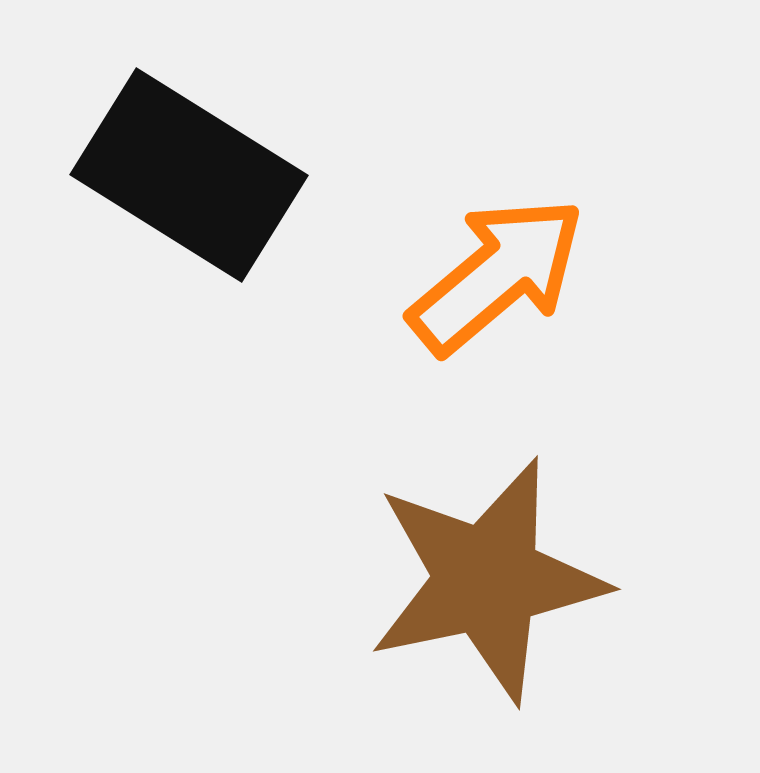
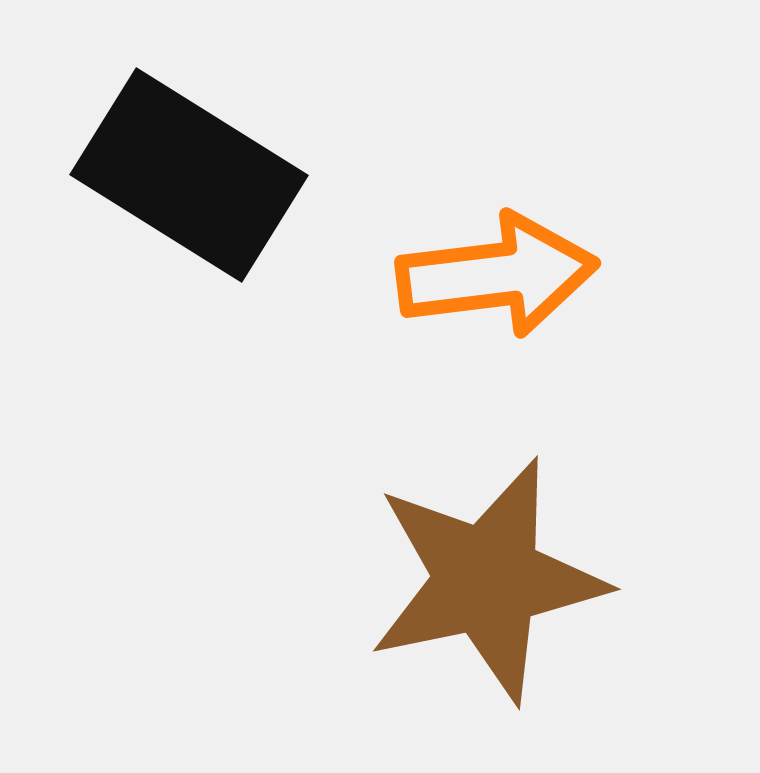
orange arrow: rotated 33 degrees clockwise
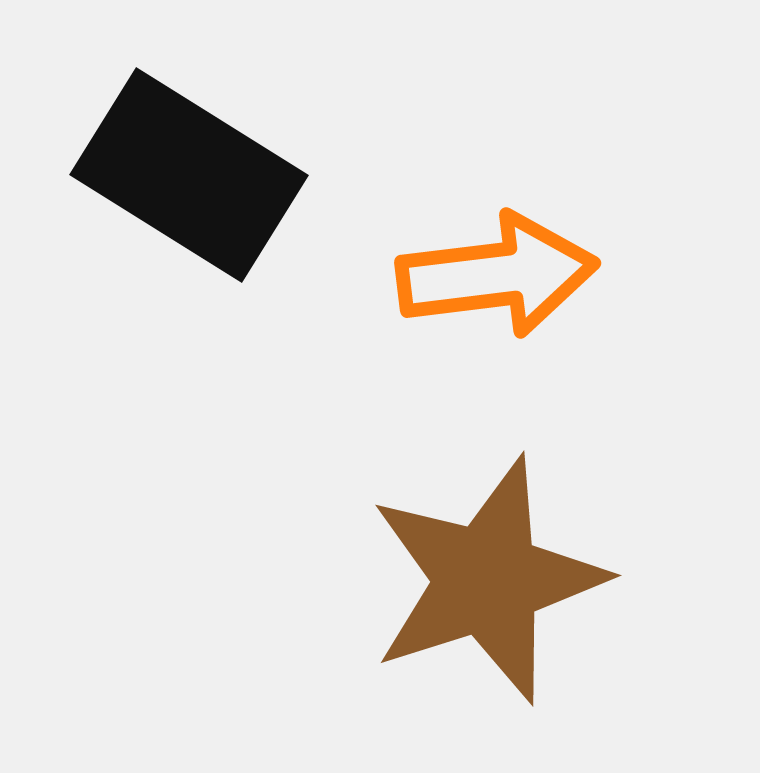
brown star: rotated 6 degrees counterclockwise
